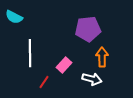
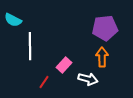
cyan semicircle: moved 1 px left, 3 px down
purple pentagon: moved 17 px right, 1 px up
white line: moved 7 px up
white arrow: moved 4 px left
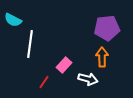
purple pentagon: moved 2 px right
white line: moved 2 px up; rotated 8 degrees clockwise
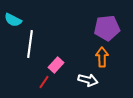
pink rectangle: moved 8 px left
white arrow: moved 1 px down
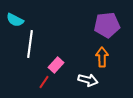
cyan semicircle: moved 2 px right
purple pentagon: moved 3 px up
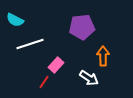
purple pentagon: moved 25 px left, 2 px down
white line: rotated 64 degrees clockwise
orange arrow: moved 1 px right, 1 px up
white arrow: moved 1 px right, 2 px up; rotated 18 degrees clockwise
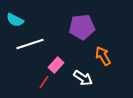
orange arrow: rotated 30 degrees counterclockwise
white arrow: moved 6 px left
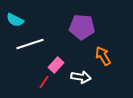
purple pentagon: rotated 10 degrees clockwise
white arrow: moved 2 px left, 1 px up; rotated 24 degrees counterclockwise
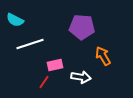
pink rectangle: moved 1 px left; rotated 35 degrees clockwise
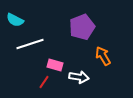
purple pentagon: rotated 25 degrees counterclockwise
pink rectangle: rotated 28 degrees clockwise
white arrow: moved 2 px left
